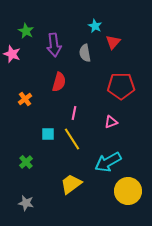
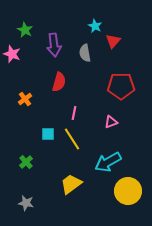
green star: moved 1 px left, 1 px up
red triangle: moved 1 px up
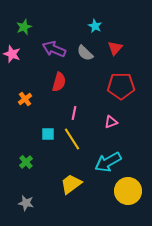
green star: moved 1 px left, 3 px up; rotated 21 degrees clockwise
red triangle: moved 2 px right, 7 px down
purple arrow: moved 4 px down; rotated 120 degrees clockwise
gray semicircle: rotated 36 degrees counterclockwise
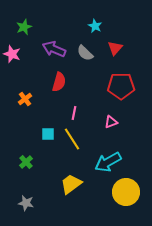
yellow circle: moved 2 px left, 1 px down
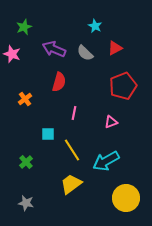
red triangle: rotated 21 degrees clockwise
red pentagon: moved 2 px right; rotated 20 degrees counterclockwise
yellow line: moved 11 px down
cyan arrow: moved 2 px left, 1 px up
yellow circle: moved 6 px down
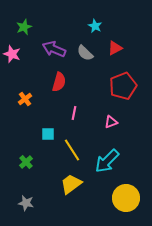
cyan arrow: moved 1 px right; rotated 16 degrees counterclockwise
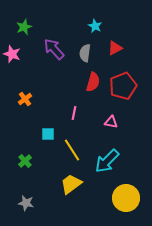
purple arrow: rotated 25 degrees clockwise
gray semicircle: rotated 54 degrees clockwise
red semicircle: moved 34 px right
pink triangle: rotated 32 degrees clockwise
green cross: moved 1 px left, 1 px up
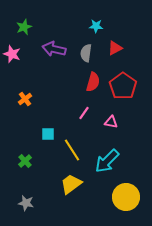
cyan star: moved 1 px right; rotated 24 degrees counterclockwise
purple arrow: rotated 35 degrees counterclockwise
gray semicircle: moved 1 px right
red pentagon: rotated 16 degrees counterclockwise
pink line: moved 10 px right; rotated 24 degrees clockwise
yellow circle: moved 1 px up
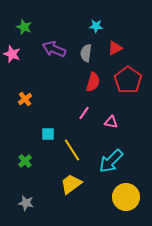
green star: rotated 28 degrees counterclockwise
purple arrow: rotated 10 degrees clockwise
red pentagon: moved 5 px right, 6 px up
cyan arrow: moved 4 px right
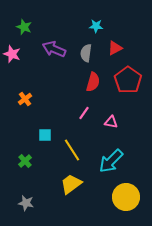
cyan square: moved 3 px left, 1 px down
